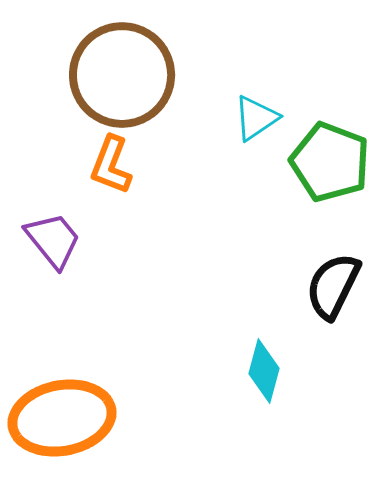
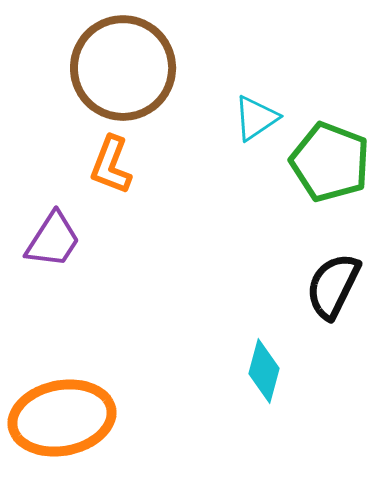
brown circle: moved 1 px right, 7 px up
purple trapezoid: rotated 72 degrees clockwise
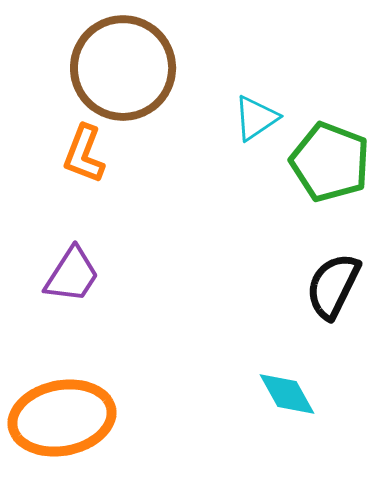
orange L-shape: moved 27 px left, 11 px up
purple trapezoid: moved 19 px right, 35 px down
cyan diamond: moved 23 px right, 23 px down; rotated 44 degrees counterclockwise
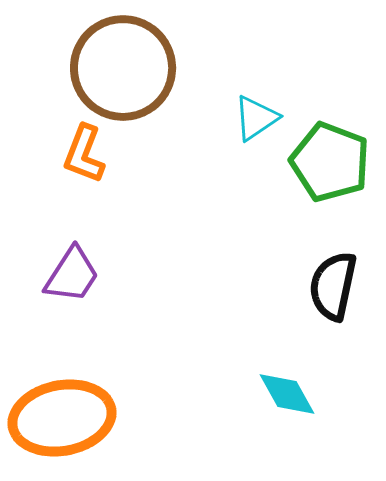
black semicircle: rotated 14 degrees counterclockwise
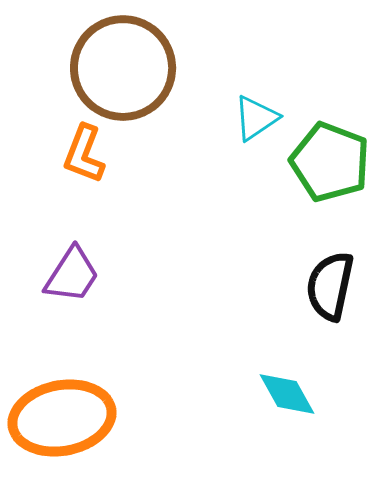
black semicircle: moved 3 px left
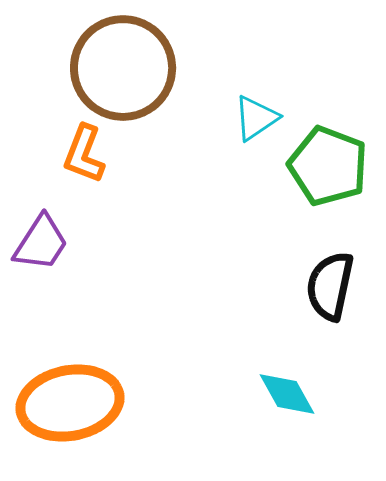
green pentagon: moved 2 px left, 4 px down
purple trapezoid: moved 31 px left, 32 px up
orange ellipse: moved 8 px right, 15 px up
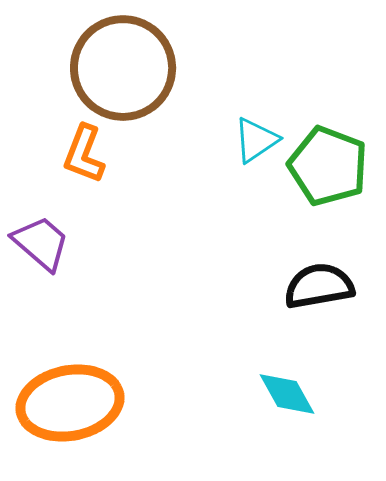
cyan triangle: moved 22 px down
purple trapezoid: rotated 82 degrees counterclockwise
black semicircle: moved 11 px left; rotated 68 degrees clockwise
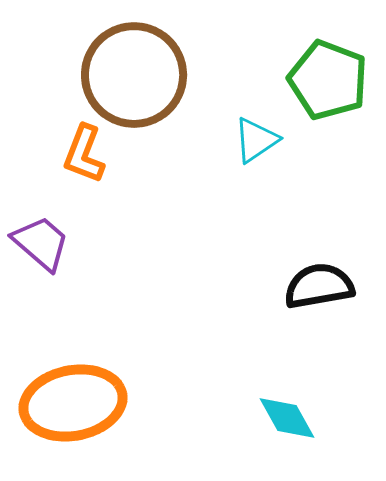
brown circle: moved 11 px right, 7 px down
green pentagon: moved 86 px up
cyan diamond: moved 24 px down
orange ellipse: moved 3 px right
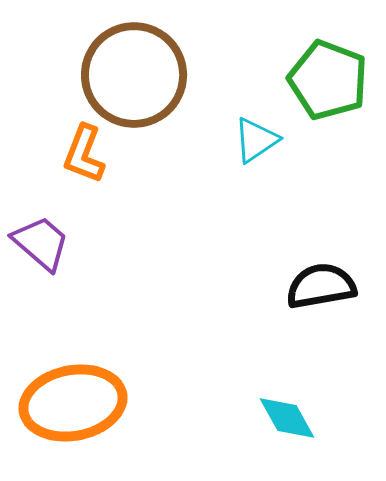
black semicircle: moved 2 px right
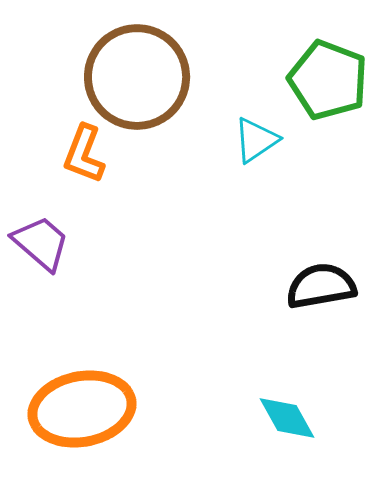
brown circle: moved 3 px right, 2 px down
orange ellipse: moved 9 px right, 6 px down
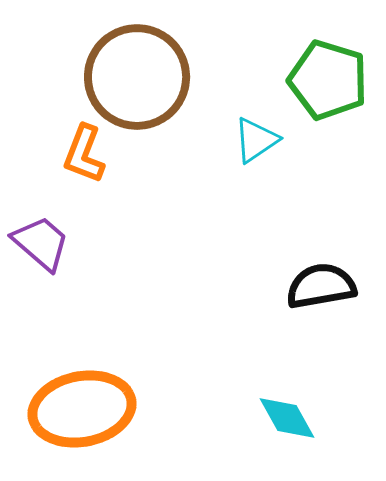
green pentagon: rotated 4 degrees counterclockwise
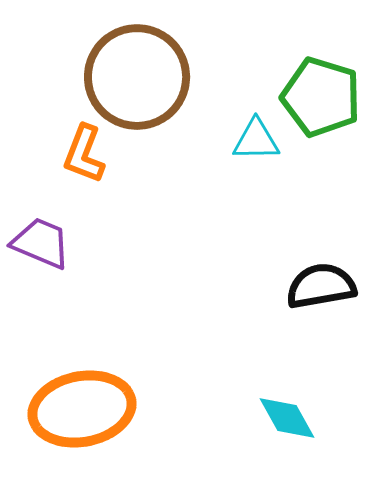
green pentagon: moved 7 px left, 17 px down
cyan triangle: rotated 33 degrees clockwise
purple trapezoid: rotated 18 degrees counterclockwise
